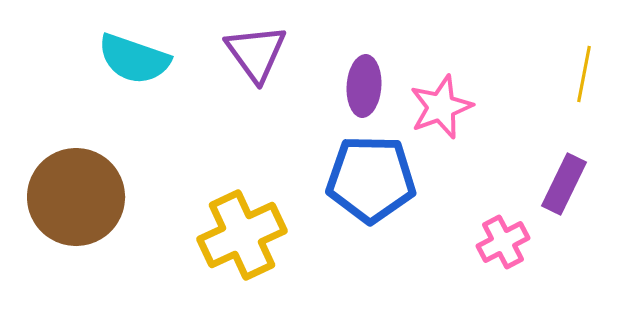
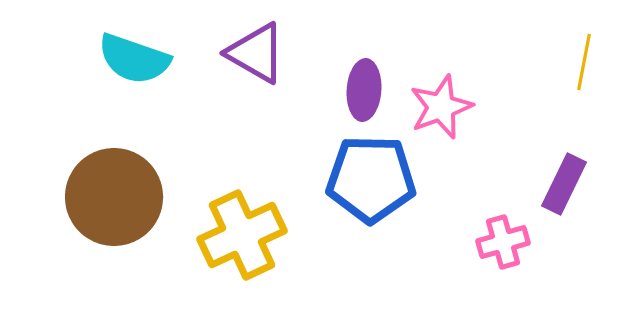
purple triangle: rotated 24 degrees counterclockwise
yellow line: moved 12 px up
purple ellipse: moved 4 px down
brown circle: moved 38 px right
pink cross: rotated 12 degrees clockwise
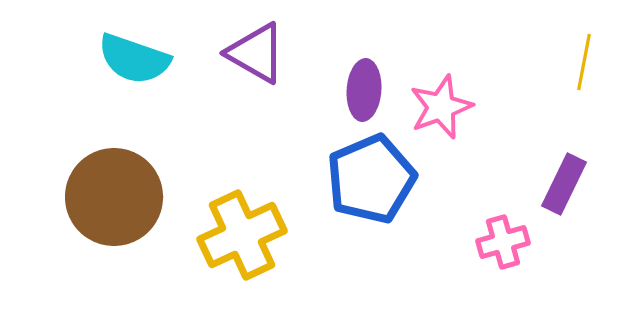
blue pentagon: rotated 24 degrees counterclockwise
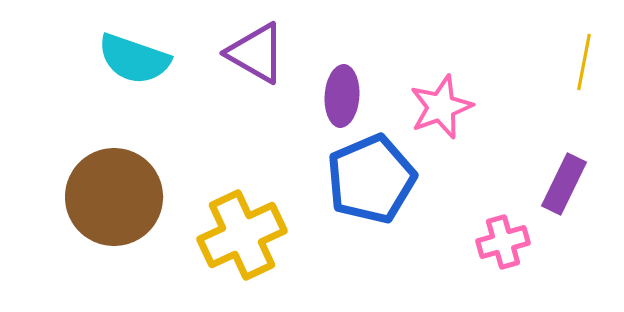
purple ellipse: moved 22 px left, 6 px down
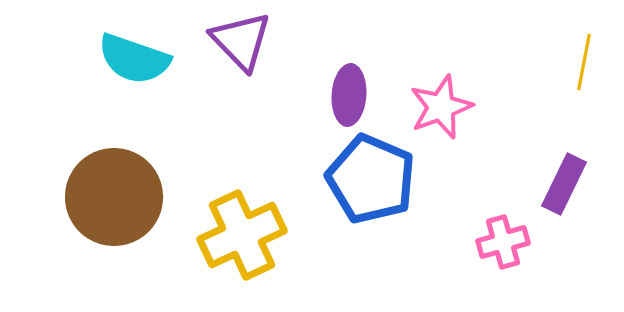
purple triangle: moved 15 px left, 12 px up; rotated 16 degrees clockwise
purple ellipse: moved 7 px right, 1 px up
blue pentagon: rotated 26 degrees counterclockwise
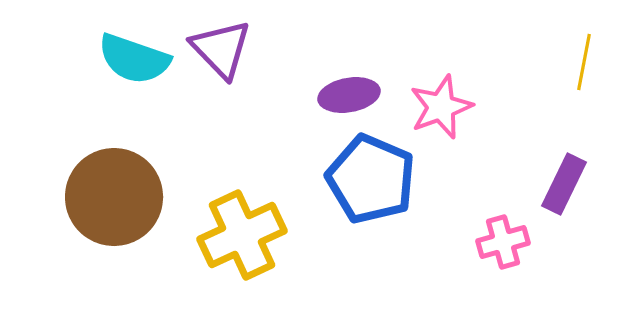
purple triangle: moved 20 px left, 8 px down
purple ellipse: rotated 76 degrees clockwise
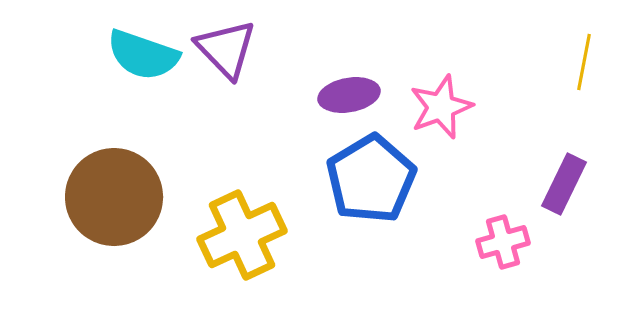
purple triangle: moved 5 px right
cyan semicircle: moved 9 px right, 4 px up
blue pentagon: rotated 18 degrees clockwise
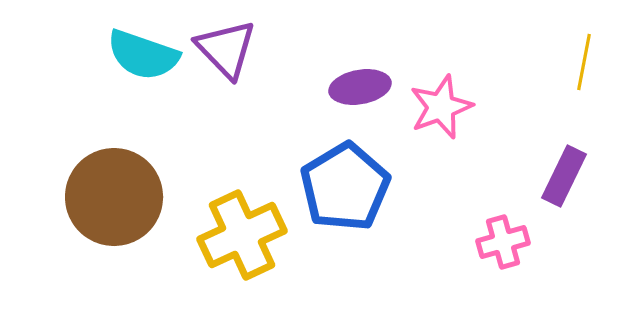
purple ellipse: moved 11 px right, 8 px up
blue pentagon: moved 26 px left, 8 px down
purple rectangle: moved 8 px up
